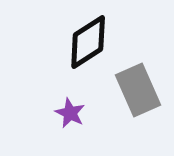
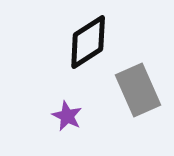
purple star: moved 3 px left, 3 px down
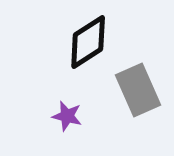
purple star: rotated 12 degrees counterclockwise
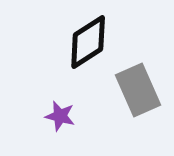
purple star: moved 7 px left
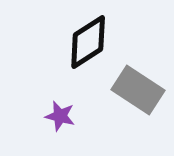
gray rectangle: rotated 33 degrees counterclockwise
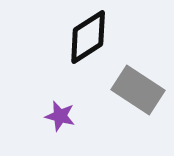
black diamond: moved 5 px up
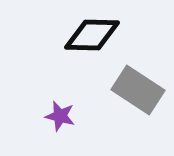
black diamond: moved 4 px right, 2 px up; rotated 34 degrees clockwise
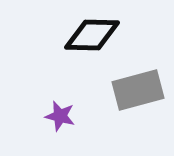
gray rectangle: rotated 48 degrees counterclockwise
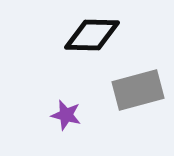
purple star: moved 6 px right, 1 px up
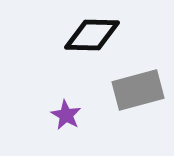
purple star: rotated 16 degrees clockwise
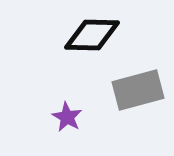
purple star: moved 1 px right, 2 px down
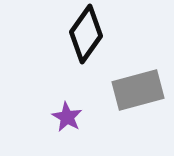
black diamond: moved 6 px left, 1 px up; rotated 56 degrees counterclockwise
